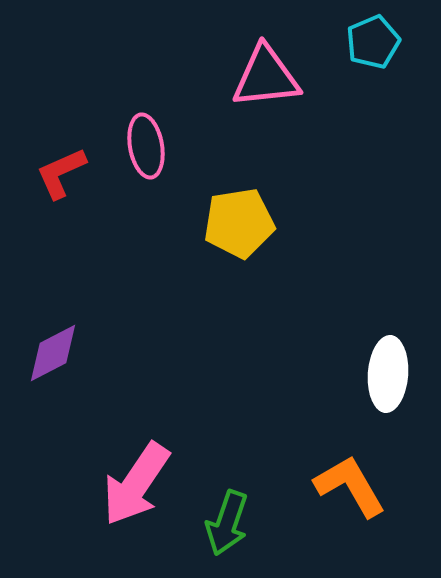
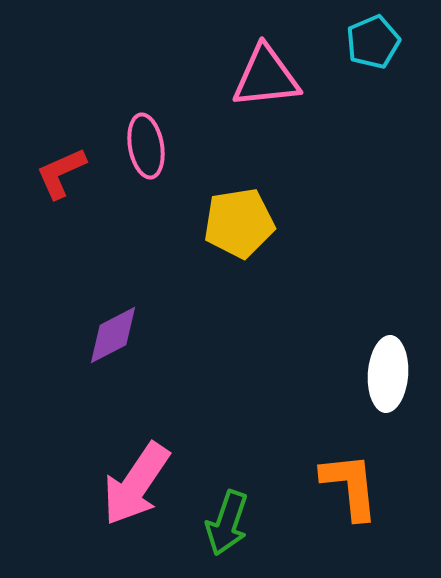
purple diamond: moved 60 px right, 18 px up
orange L-shape: rotated 24 degrees clockwise
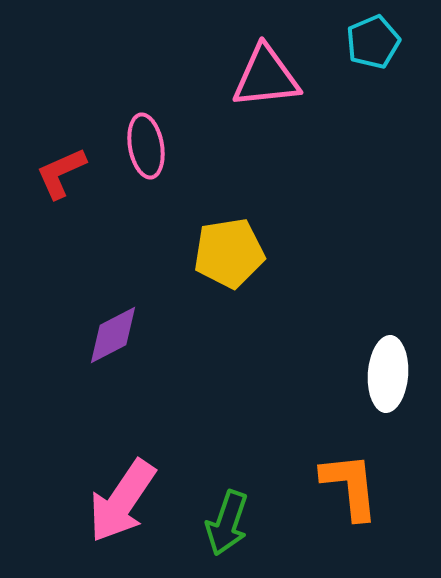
yellow pentagon: moved 10 px left, 30 px down
pink arrow: moved 14 px left, 17 px down
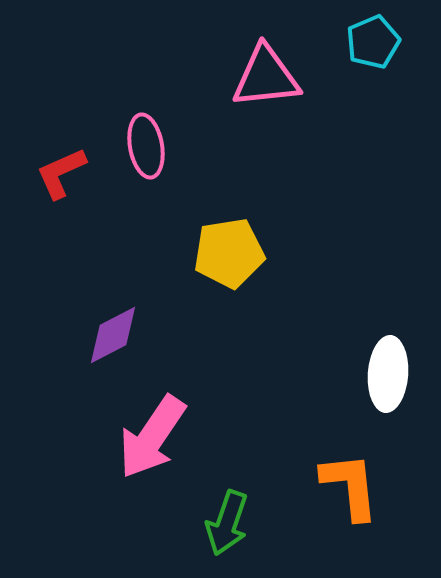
pink arrow: moved 30 px right, 64 px up
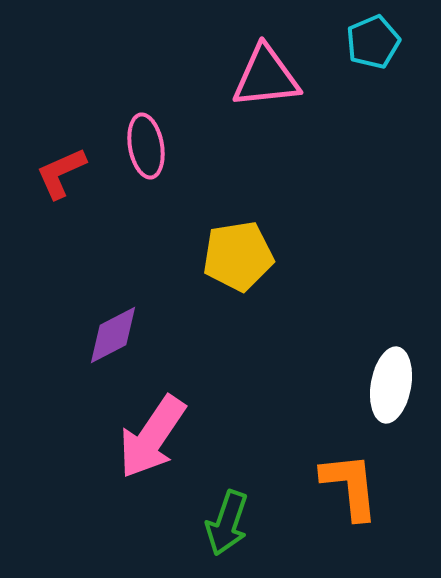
yellow pentagon: moved 9 px right, 3 px down
white ellipse: moved 3 px right, 11 px down; rotated 6 degrees clockwise
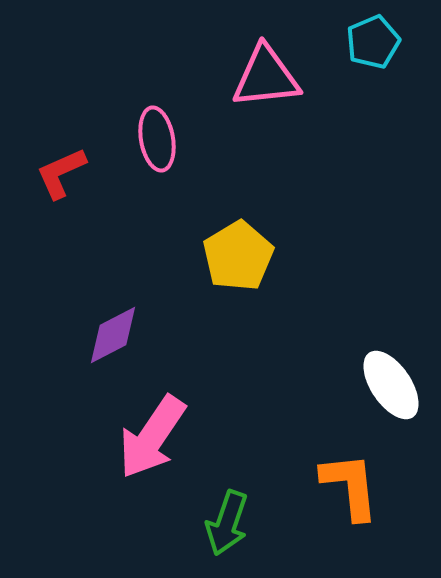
pink ellipse: moved 11 px right, 7 px up
yellow pentagon: rotated 22 degrees counterclockwise
white ellipse: rotated 44 degrees counterclockwise
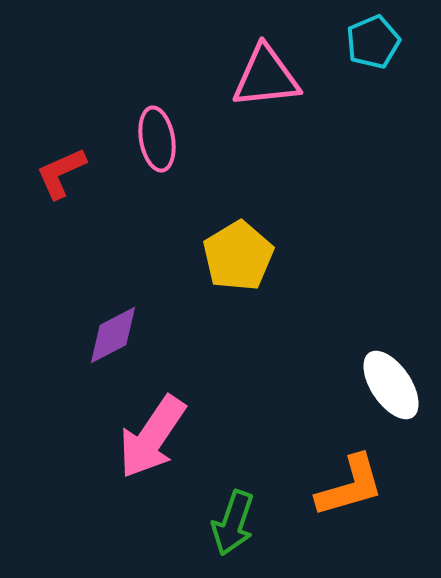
orange L-shape: rotated 80 degrees clockwise
green arrow: moved 6 px right
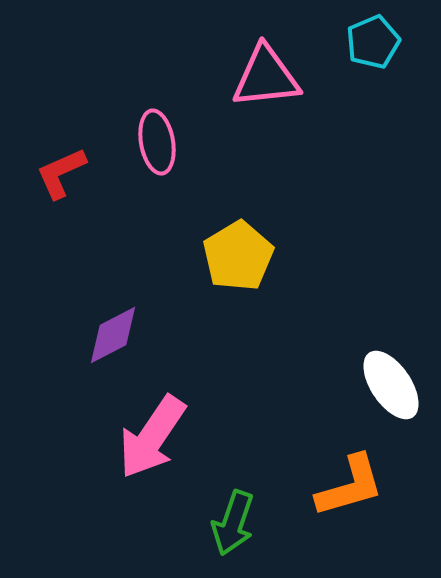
pink ellipse: moved 3 px down
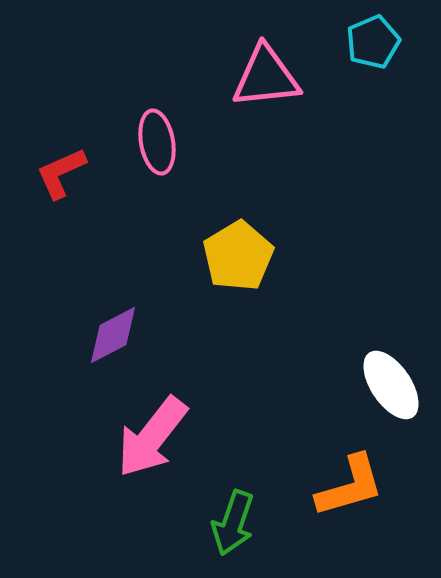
pink arrow: rotated 4 degrees clockwise
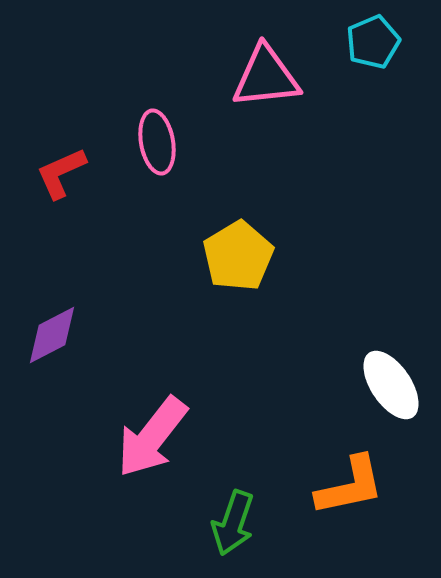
purple diamond: moved 61 px left
orange L-shape: rotated 4 degrees clockwise
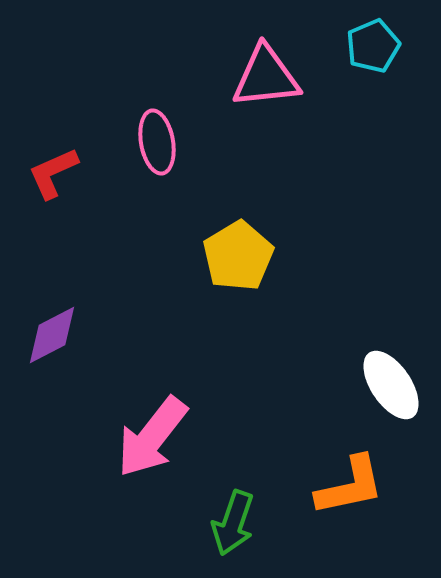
cyan pentagon: moved 4 px down
red L-shape: moved 8 px left
